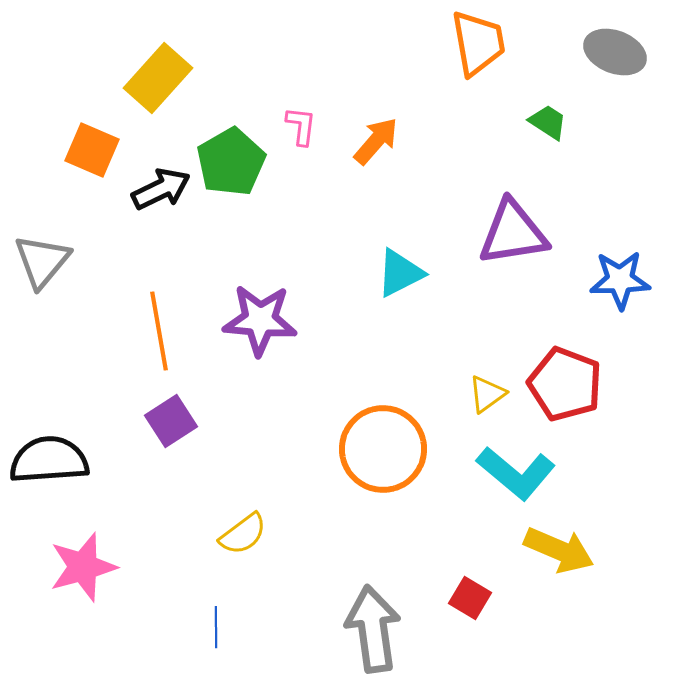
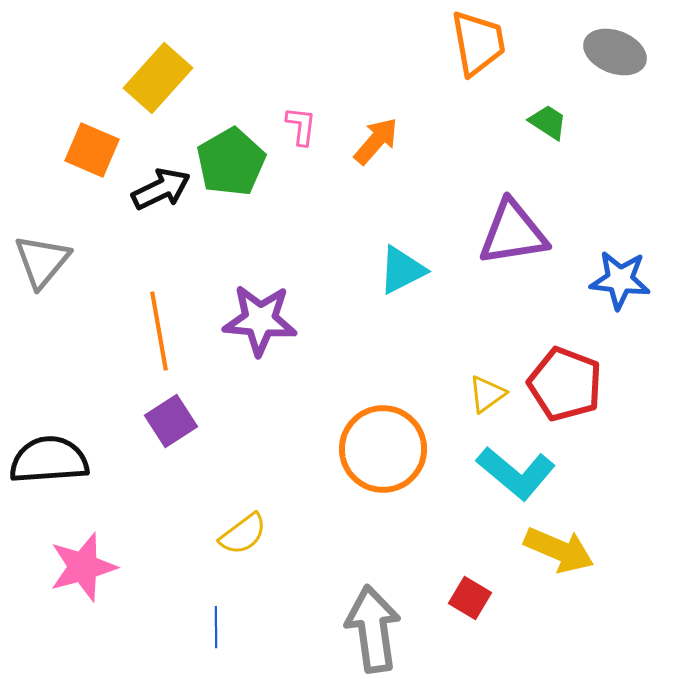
cyan triangle: moved 2 px right, 3 px up
blue star: rotated 8 degrees clockwise
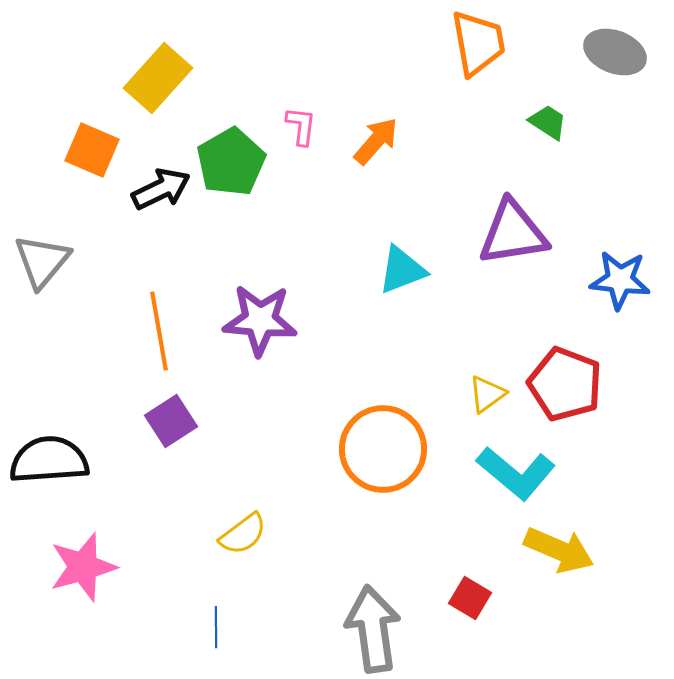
cyan triangle: rotated 6 degrees clockwise
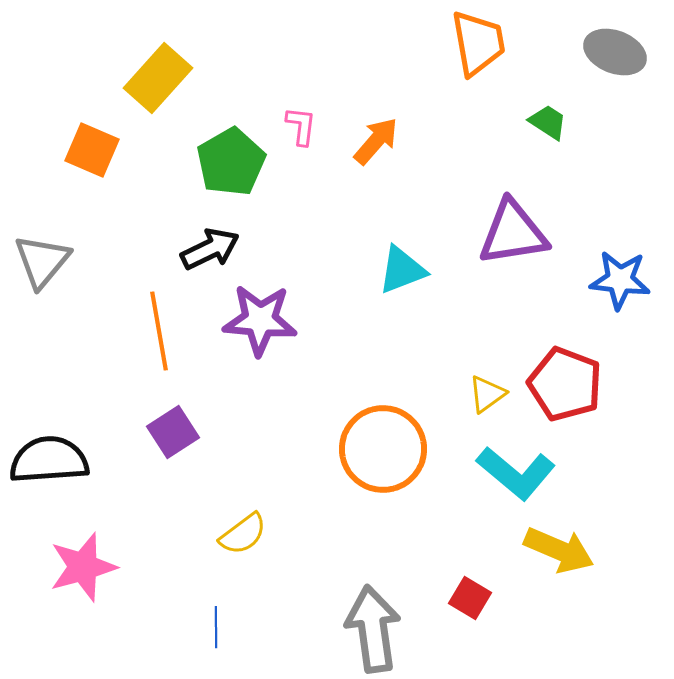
black arrow: moved 49 px right, 60 px down
purple square: moved 2 px right, 11 px down
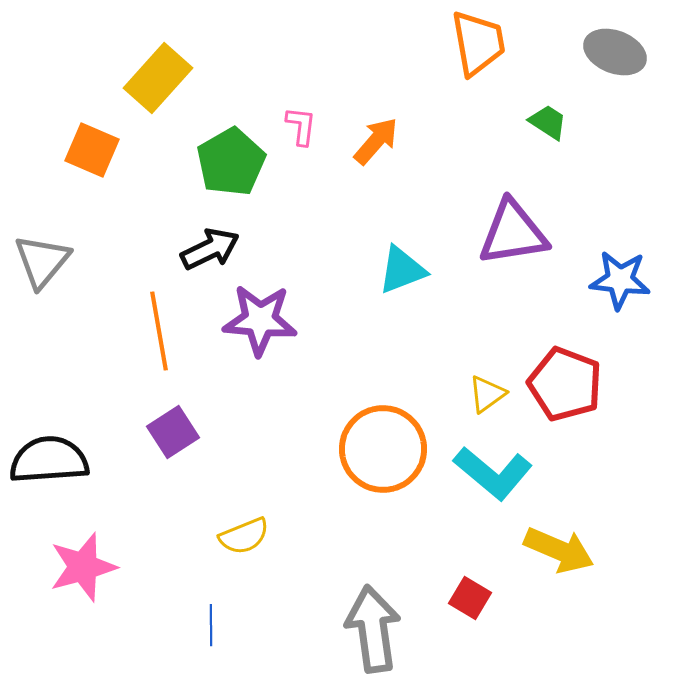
cyan L-shape: moved 23 px left
yellow semicircle: moved 1 px right, 2 px down; rotated 15 degrees clockwise
blue line: moved 5 px left, 2 px up
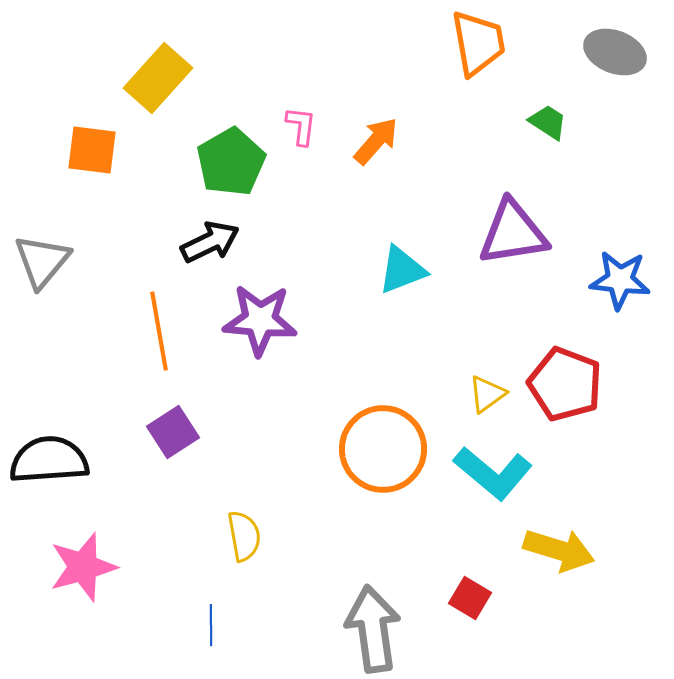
orange square: rotated 16 degrees counterclockwise
black arrow: moved 7 px up
yellow semicircle: rotated 78 degrees counterclockwise
yellow arrow: rotated 6 degrees counterclockwise
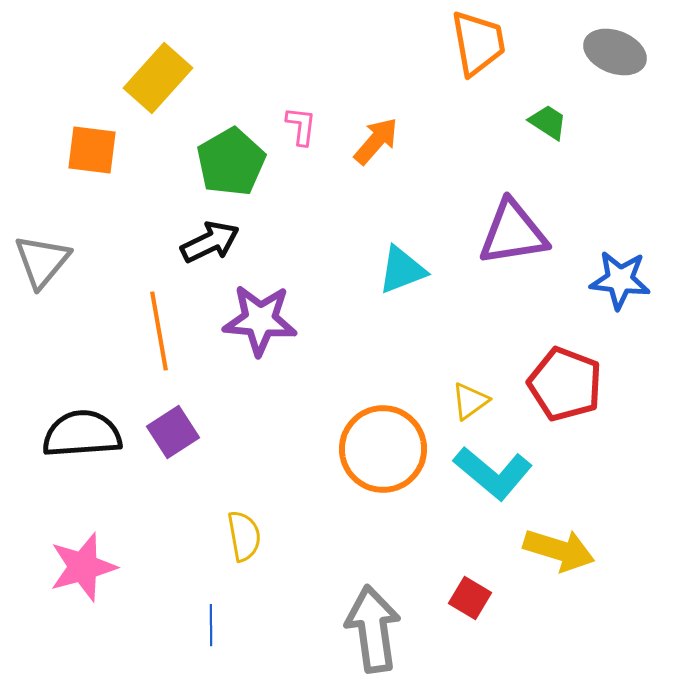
yellow triangle: moved 17 px left, 7 px down
black semicircle: moved 33 px right, 26 px up
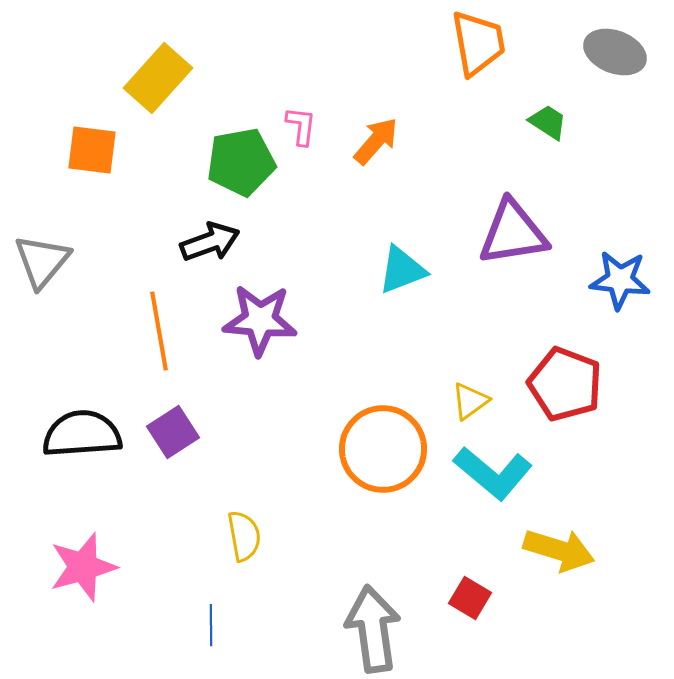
green pentagon: moved 10 px right; rotated 20 degrees clockwise
black arrow: rotated 6 degrees clockwise
